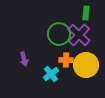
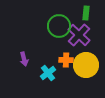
green circle: moved 8 px up
cyan cross: moved 3 px left, 1 px up
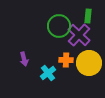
green rectangle: moved 2 px right, 3 px down
yellow circle: moved 3 px right, 2 px up
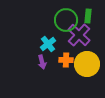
green circle: moved 7 px right, 6 px up
purple arrow: moved 18 px right, 3 px down
yellow circle: moved 2 px left, 1 px down
cyan cross: moved 29 px up
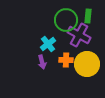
purple cross: rotated 15 degrees counterclockwise
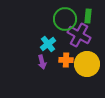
green circle: moved 1 px left, 1 px up
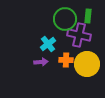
purple cross: rotated 15 degrees counterclockwise
purple arrow: moved 1 px left; rotated 80 degrees counterclockwise
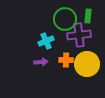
purple cross: rotated 20 degrees counterclockwise
cyan cross: moved 2 px left, 3 px up; rotated 14 degrees clockwise
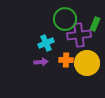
green rectangle: moved 7 px right, 8 px down; rotated 16 degrees clockwise
cyan cross: moved 2 px down
yellow circle: moved 1 px up
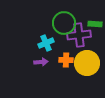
green circle: moved 1 px left, 4 px down
green rectangle: rotated 72 degrees clockwise
